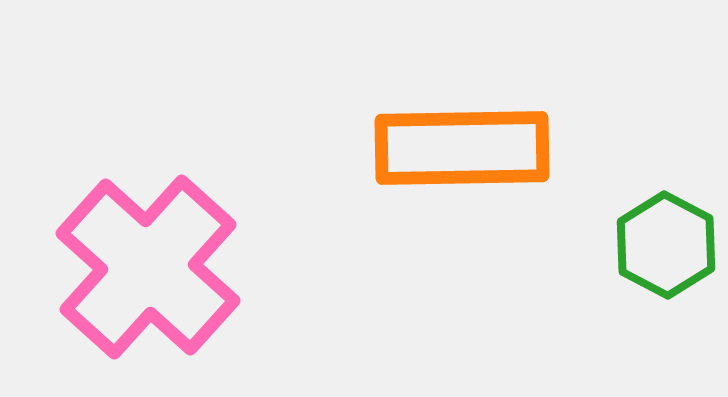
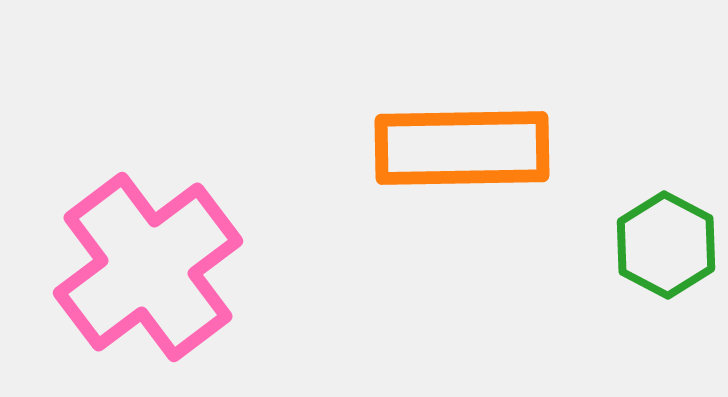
pink cross: rotated 11 degrees clockwise
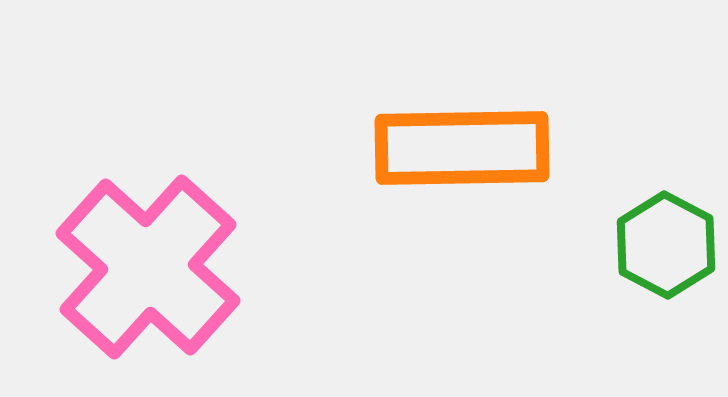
pink cross: rotated 11 degrees counterclockwise
